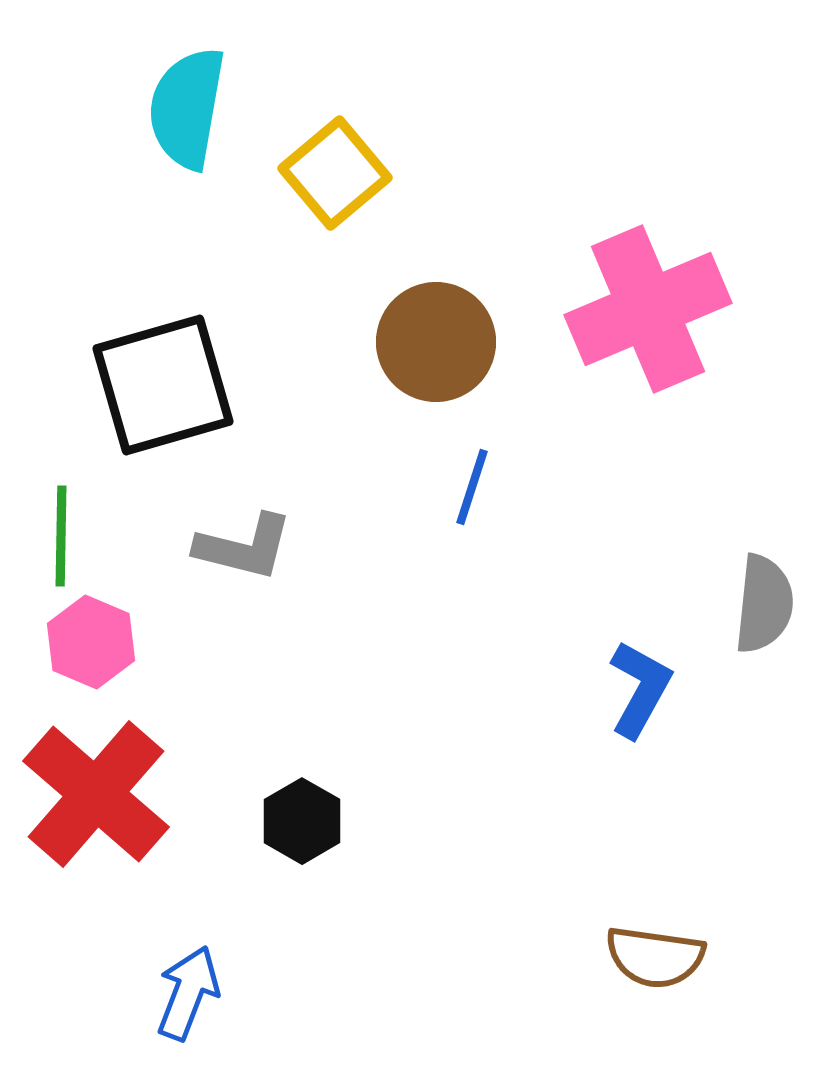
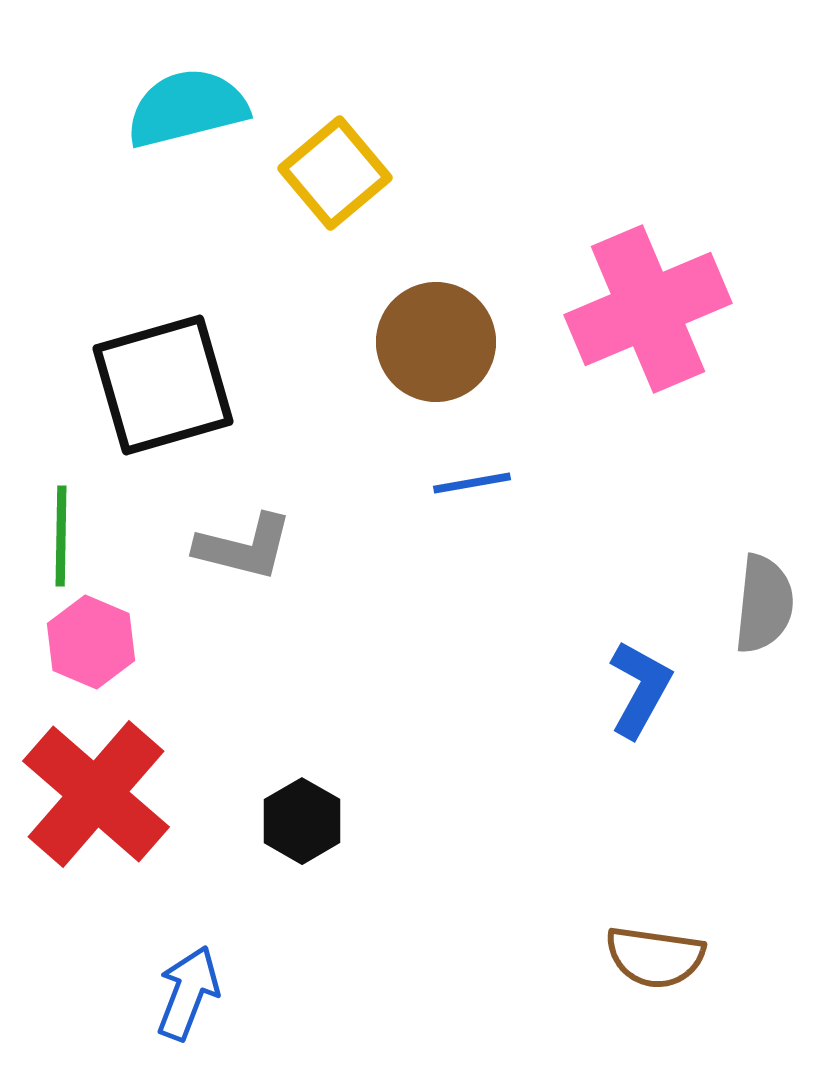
cyan semicircle: rotated 66 degrees clockwise
blue line: moved 4 px up; rotated 62 degrees clockwise
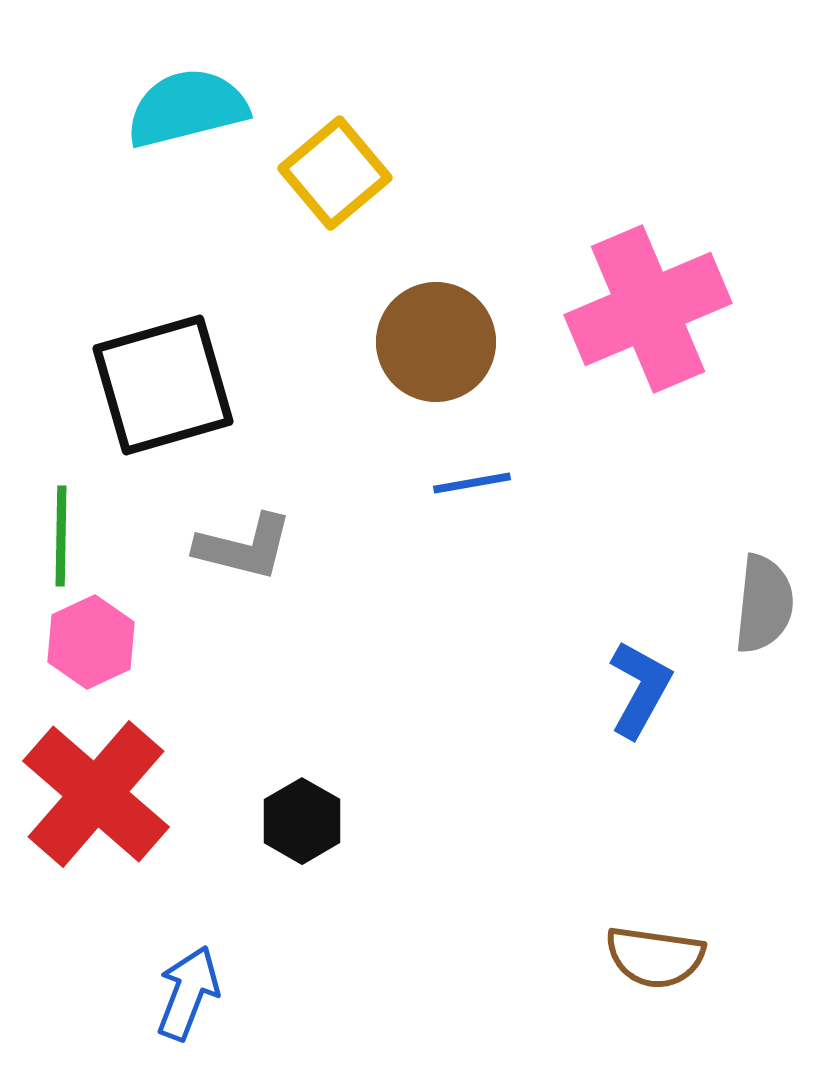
pink hexagon: rotated 12 degrees clockwise
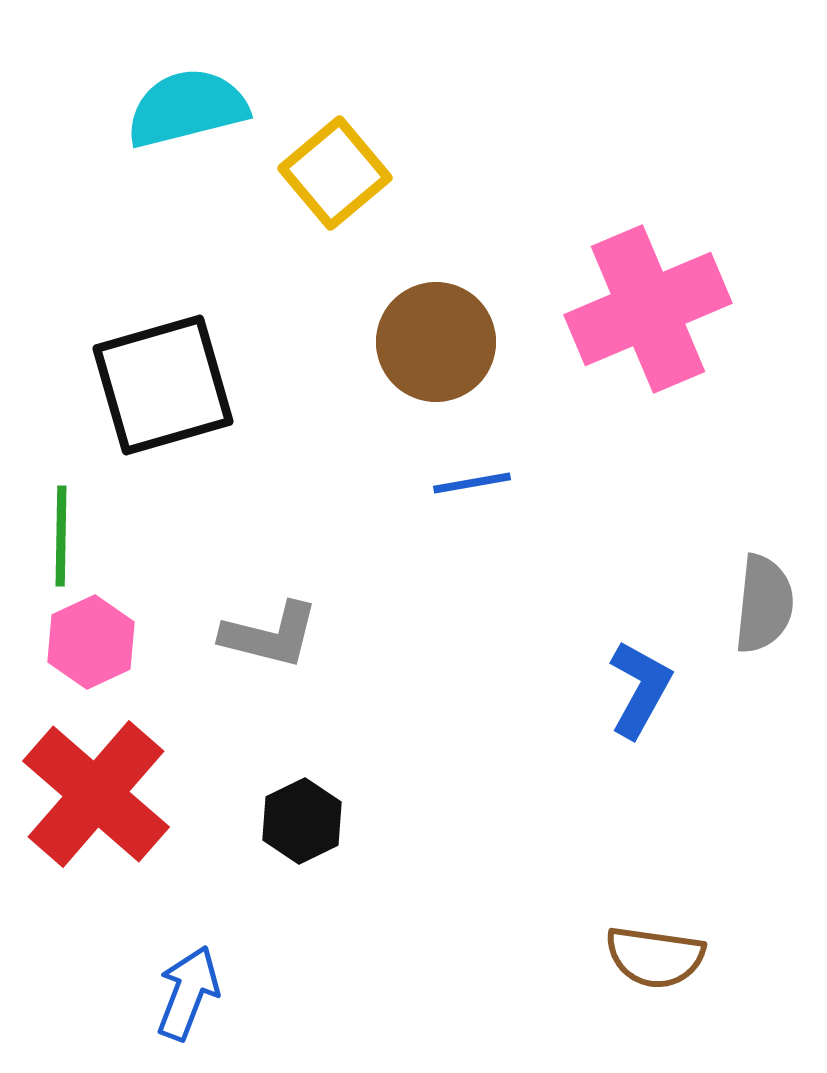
gray L-shape: moved 26 px right, 88 px down
black hexagon: rotated 4 degrees clockwise
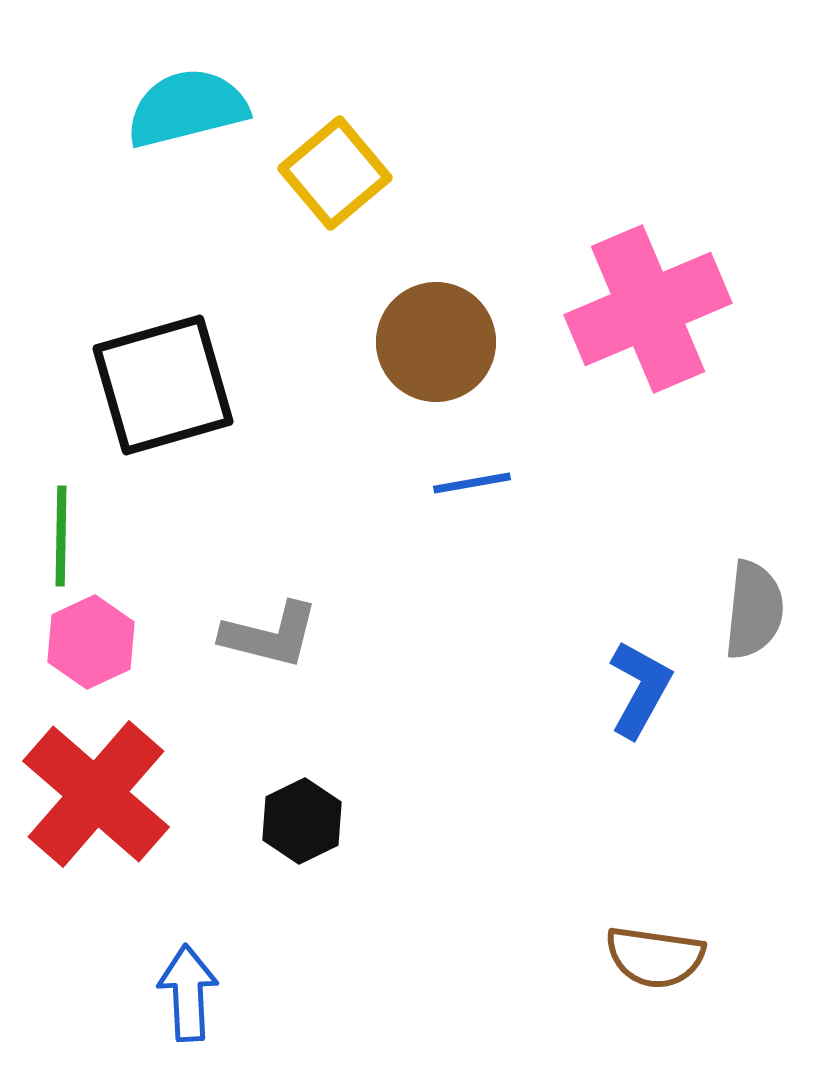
gray semicircle: moved 10 px left, 6 px down
blue arrow: rotated 24 degrees counterclockwise
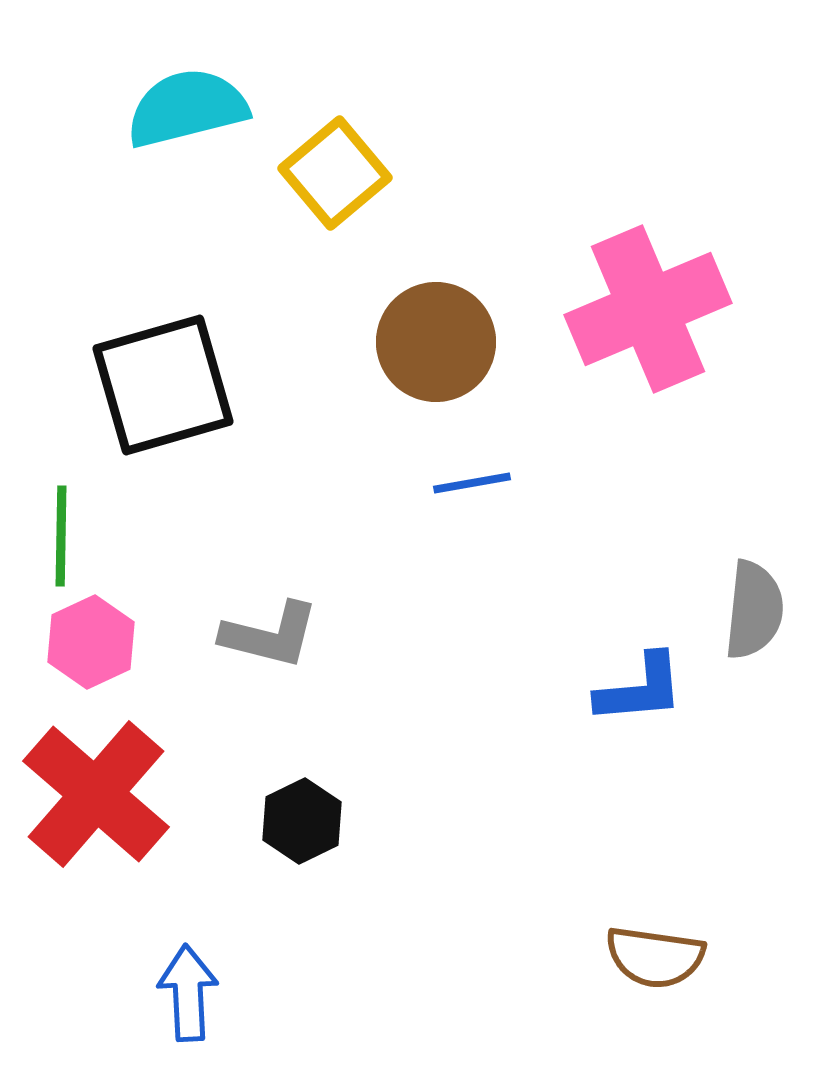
blue L-shape: rotated 56 degrees clockwise
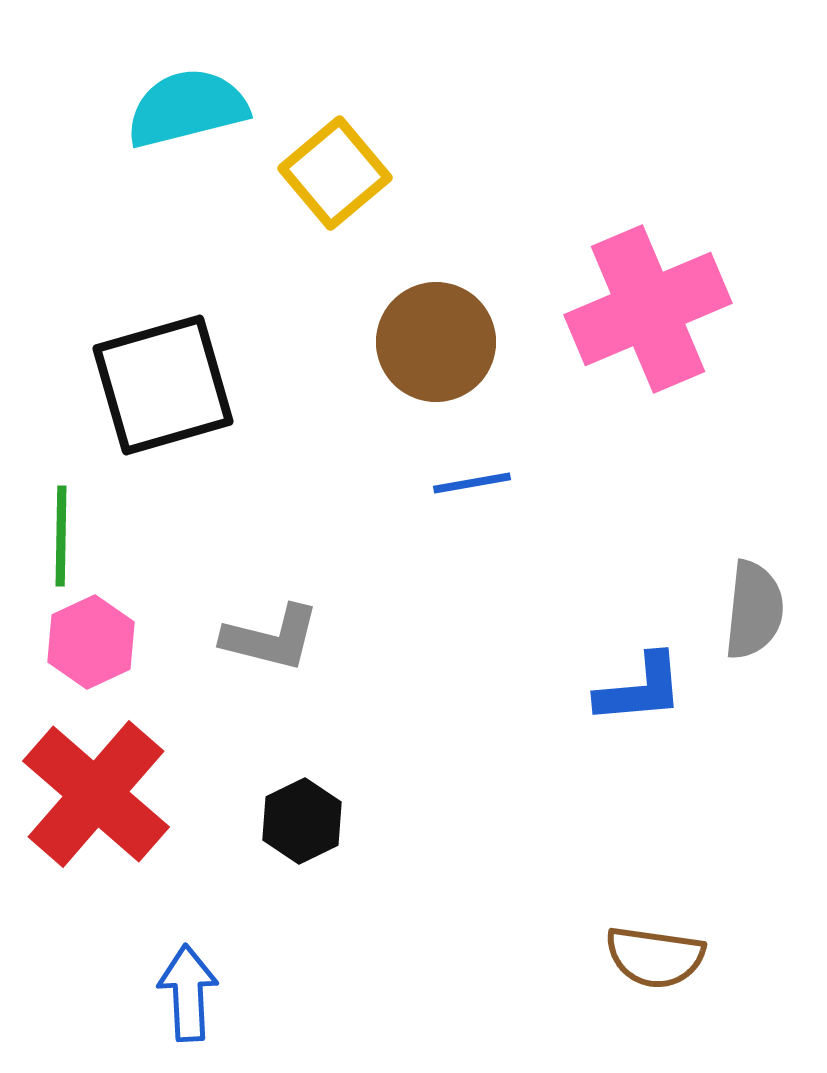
gray L-shape: moved 1 px right, 3 px down
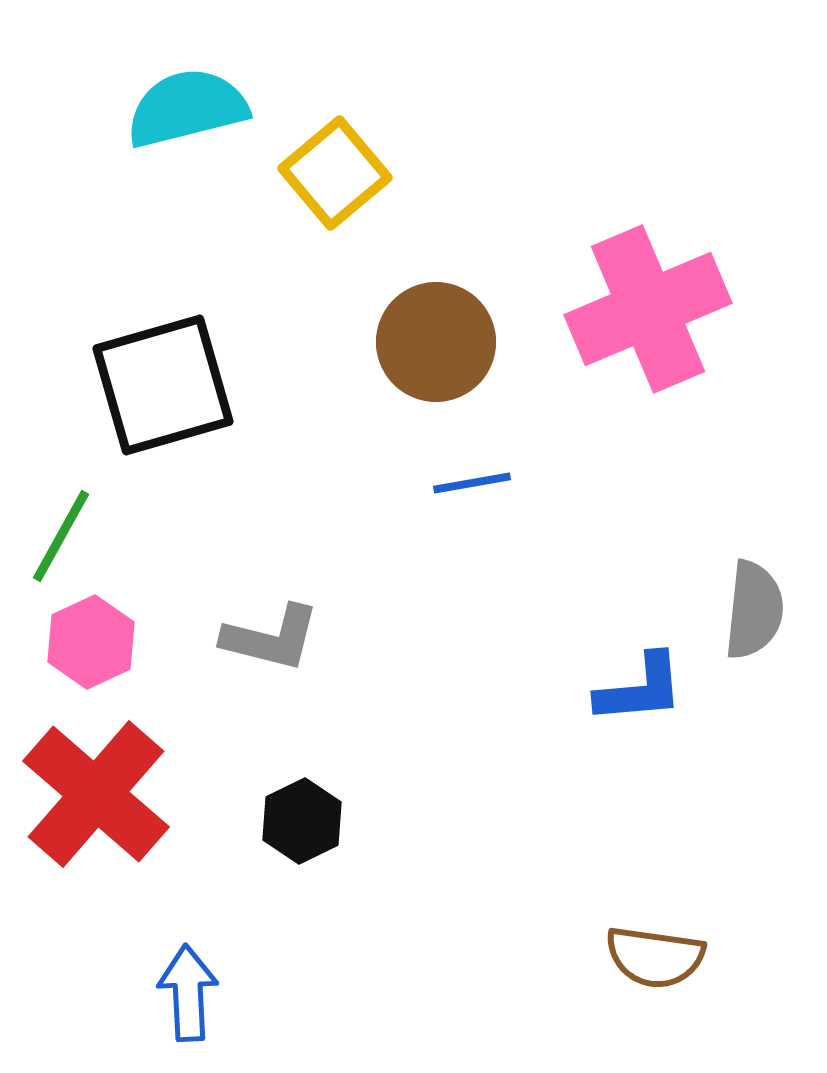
green line: rotated 28 degrees clockwise
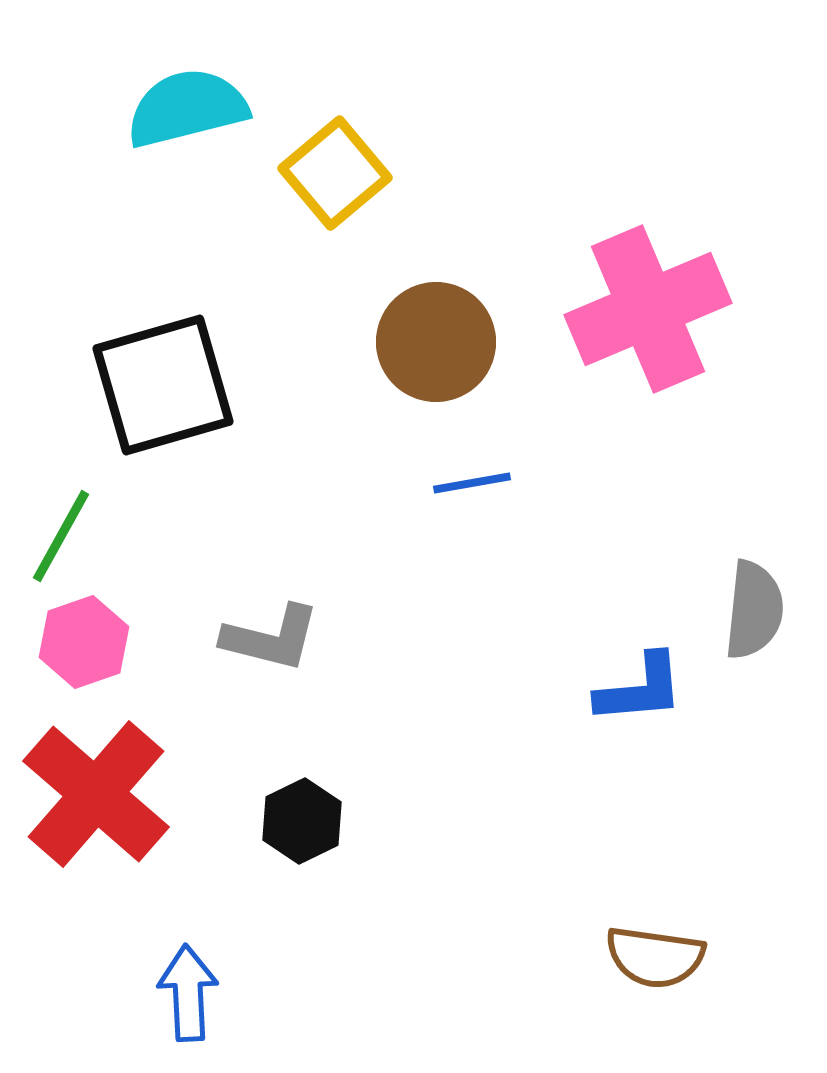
pink hexagon: moved 7 px left; rotated 6 degrees clockwise
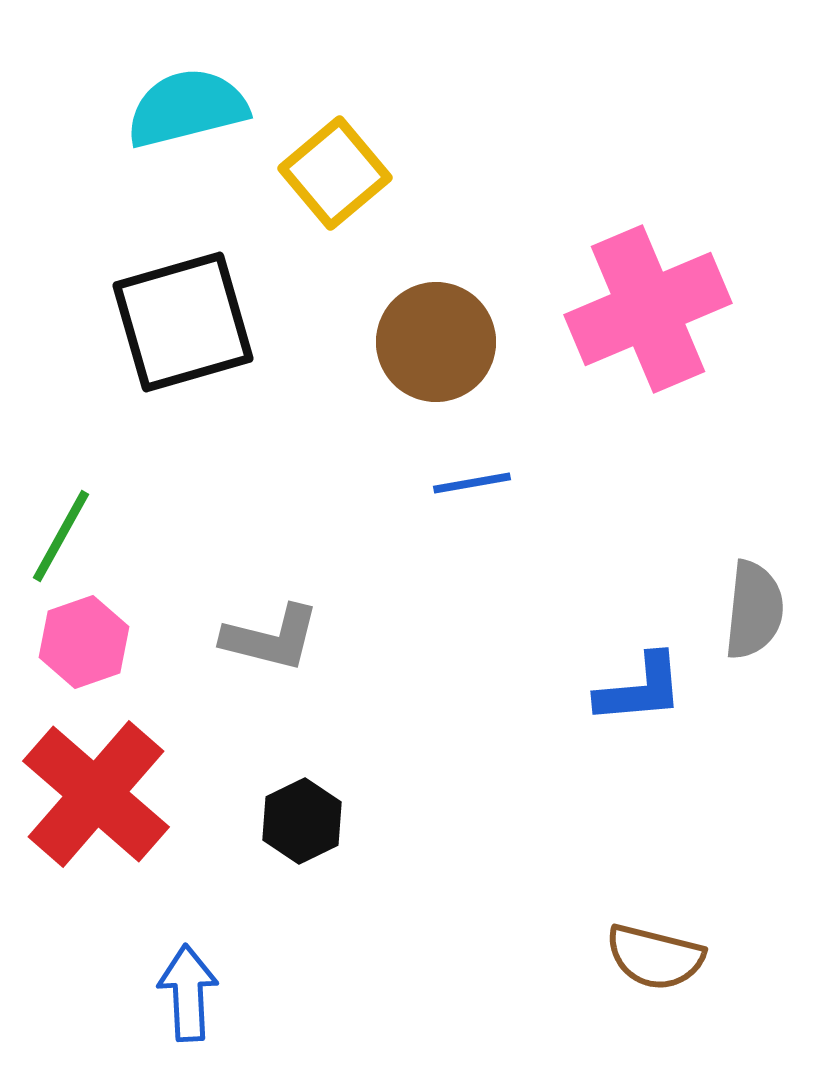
black square: moved 20 px right, 63 px up
brown semicircle: rotated 6 degrees clockwise
